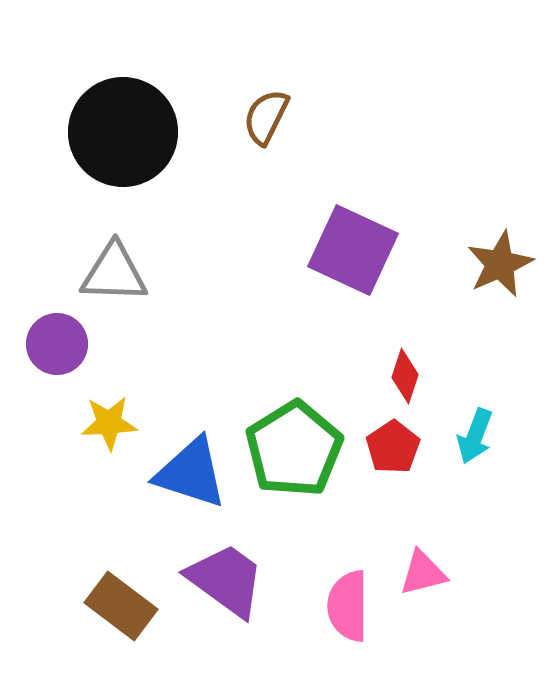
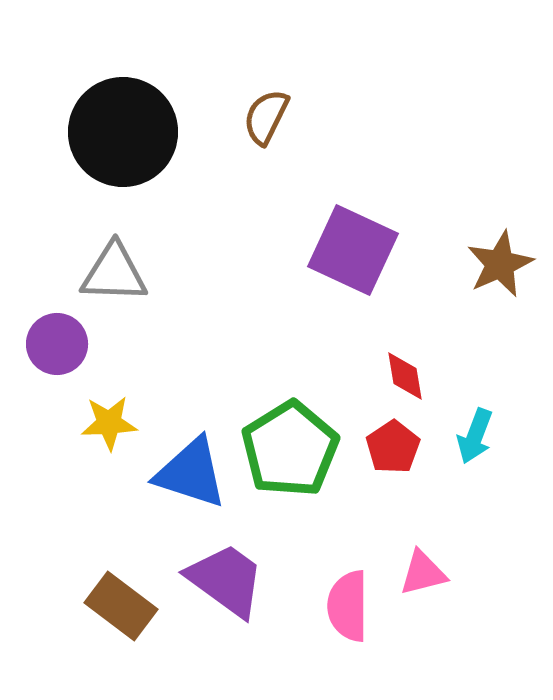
red diamond: rotated 28 degrees counterclockwise
green pentagon: moved 4 px left
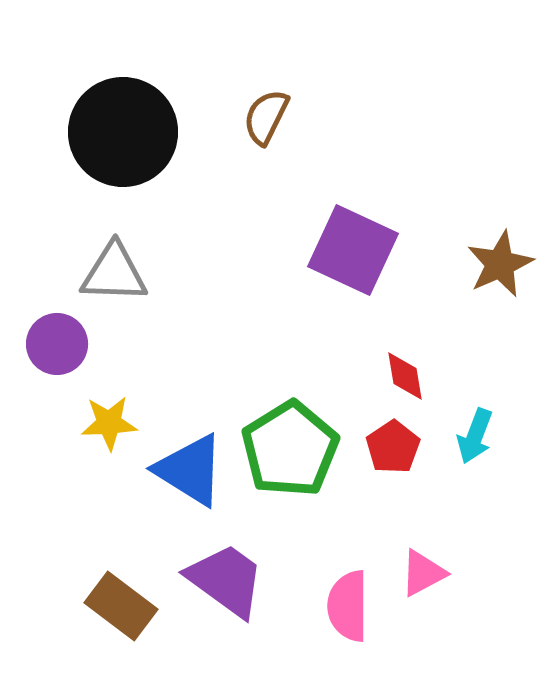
blue triangle: moved 1 px left, 3 px up; rotated 14 degrees clockwise
pink triangle: rotated 14 degrees counterclockwise
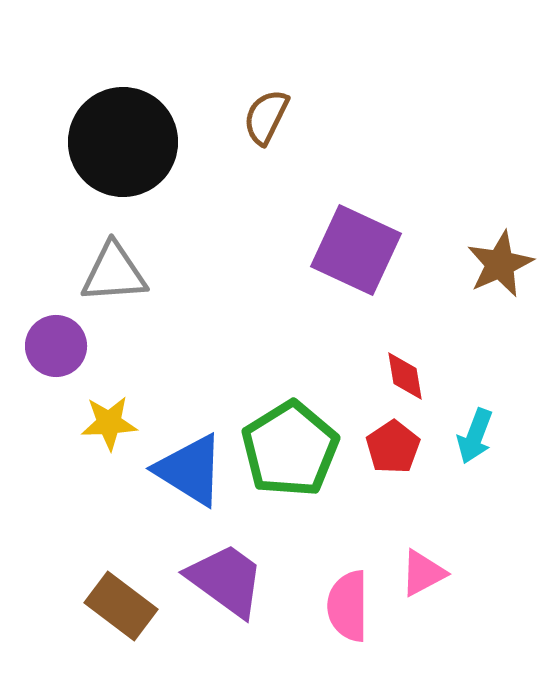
black circle: moved 10 px down
purple square: moved 3 px right
gray triangle: rotated 6 degrees counterclockwise
purple circle: moved 1 px left, 2 px down
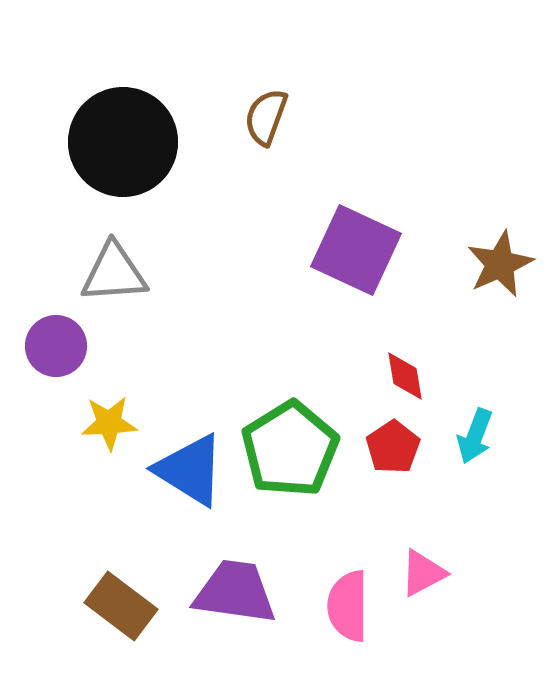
brown semicircle: rotated 6 degrees counterclockwise
purple trapezoid: moved 9 px right, 12 px down; rotated 28 degrees counterclockwise
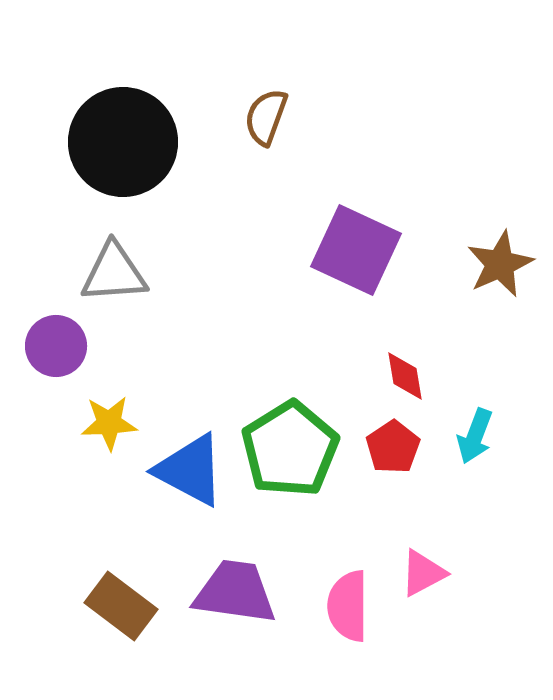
blue triangle: rotated 4 degrees counterclockwise
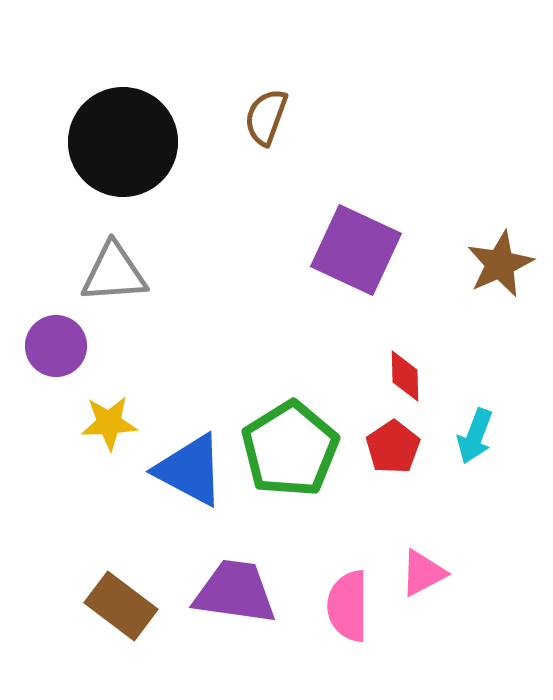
red diamond: rotated 8 degrees clockwise
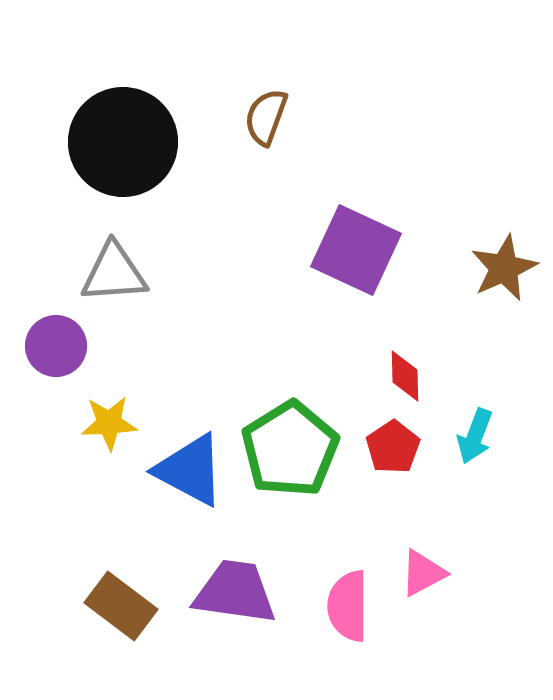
brown star: moved 4 px right, 4 px down
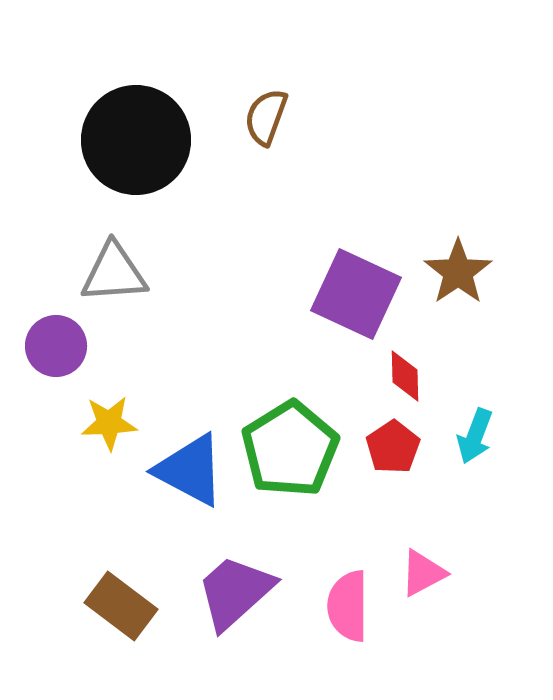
black circle: moved 13 px right, 2 px up
purple square: moved 44 px down
brown star: moved 46 px left, 4 px down; rotated 10 degrees counterclockwise
purple trapezoid: rotated 50 degrees counterclockwise
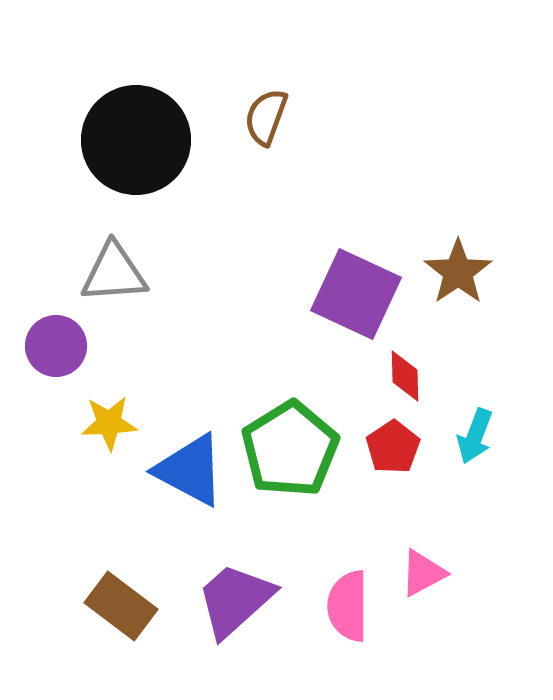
purple trapezoid: moved 8 px down
